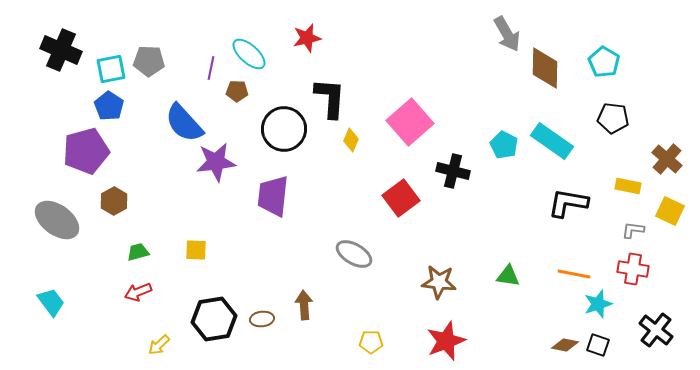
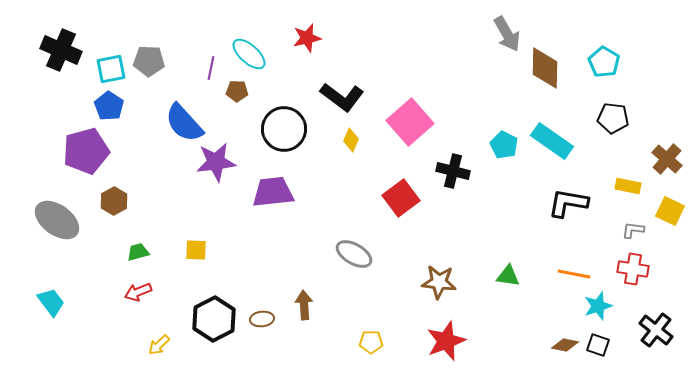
black L-shape at (330, 98): moved 12 px right, 1 px up; rotated 123 degrees clockwise
purple trapezoid at (273, 196): moved 4 px up; rotated 78 degrees clockwise
cyan star at (598, 304): moved 2 px down
black hexagon at (214, 319): rotated 18 degrees counterclockwise
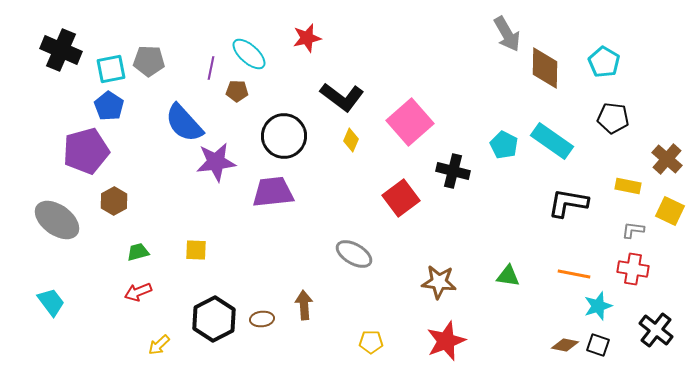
black circle at (284, 129): moved 7 px down
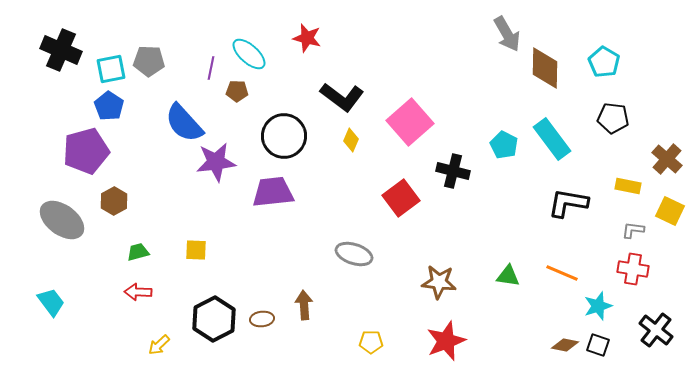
red star at (307, 38): rotated 28 degrees clockwise
cyan rectangle at (552, 141): moved 2 px up; rotated 18 degrees clockwise
gray ellipse at (57, 220): moved 5 px right
gray ellipse at (354, 254): rotated 12 degrees counterclockwise
orange line at (574, 274): moved 12 px left, 1 px up; rotated 12 degrees clockwise
red arrow at (138, 292): rotated 24 degrees clockwise
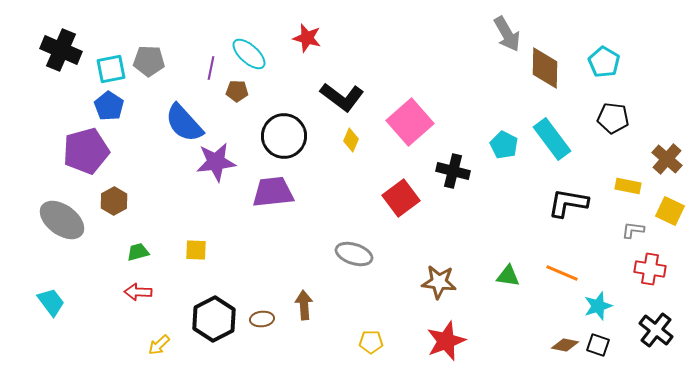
red cross at (633, 269): moved 17 px right
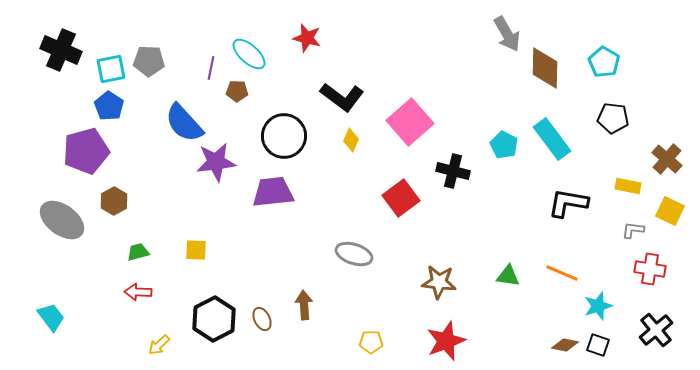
cyan trapezoid at (51, 302): moved 15 px down
brown ellipse at (262, 319): rotated 70 degrees clockwise
black cross at (656, 330): rotated 12 degrees clockwise
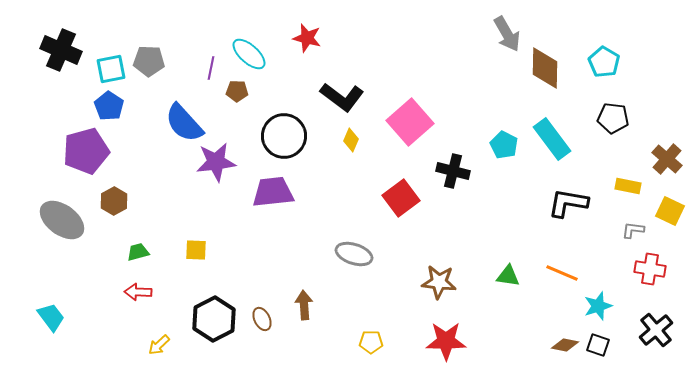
red star at (446, 341): rotated 21 degrees clockwise
